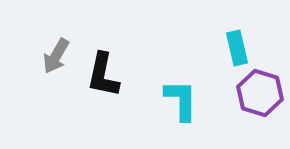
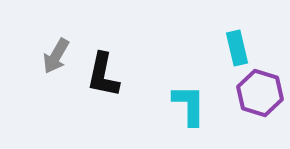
cyan L-shape: moved 8 px right, 5 px down
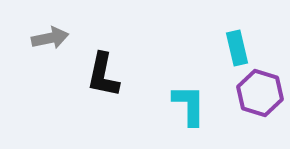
gray arrow: moved 6 px left, 18 px up; rotated 132 degrees counterclockwise
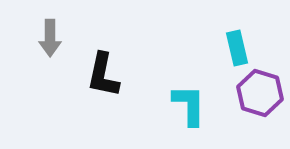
gray arrow: rotated 102 degrees clockwise
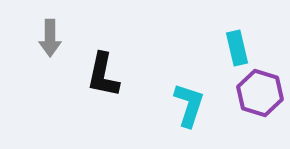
cyan L-shape: rotated 18 degrees clockwise
